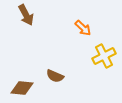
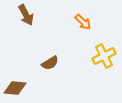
orange arrow: moved 6 px up
brown semicircle: moved 5 px left, 13 px up; rotated 54 degrees counterclockwise
brown diamond: moved 7 px left
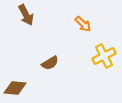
orange arrow: moved 2 px down
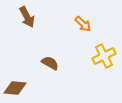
brown arrow: moved 1 px right, 2 px down
brown semicircle: rotated 120 degrees counterclockwise
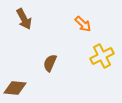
brown arrow: moved 3 px left, 2 px down
yellow cross: moved 2 px left
brown semicircle: rotated 96 degrees counterclockwise
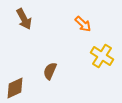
yellow cross: rotated 30 degrees counterclockwise
brown semicircle: moved 8 px down
brown diamond: rotated 30 degrees counterclockwise
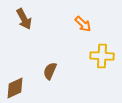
yellow cross: rotated 30 degrees counterclockwise
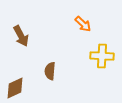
brown arrow: moved 3 px left, 17 px down
brown semicircle: rotated 18 degrees counterclockwise
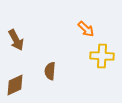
orange arrow: moved 3 px right, 5 px down
brown arrow: moved 5 px left, 4 px down
brown diamond: moved 3 px up
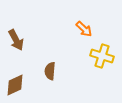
orange arrow: moved 2 px left
yellow cross: rotated 15 degrees clockwise
